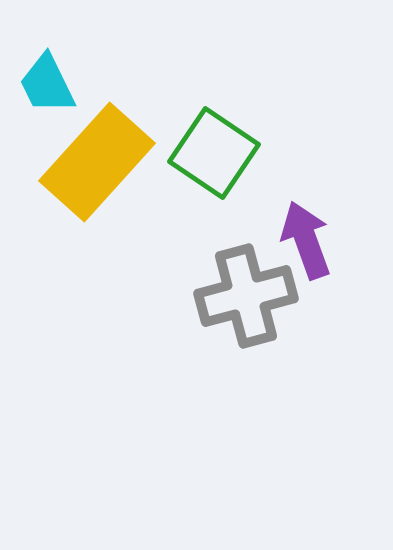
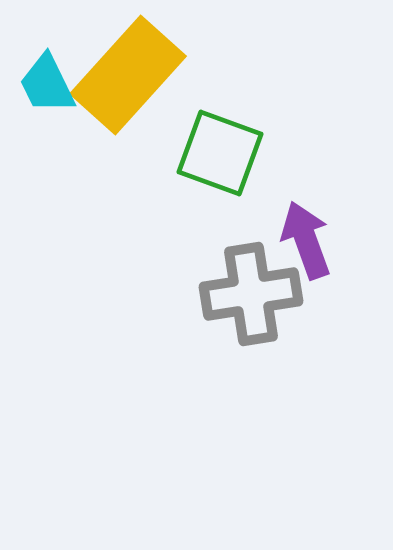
green square: moved 6 px right; rotated 14 degrees counterclockwise
yellow rectangle: moved 31 px right, 87 px up
gray cross: moved 5 px right, 2 px up; rotated 6 degrees clockwise
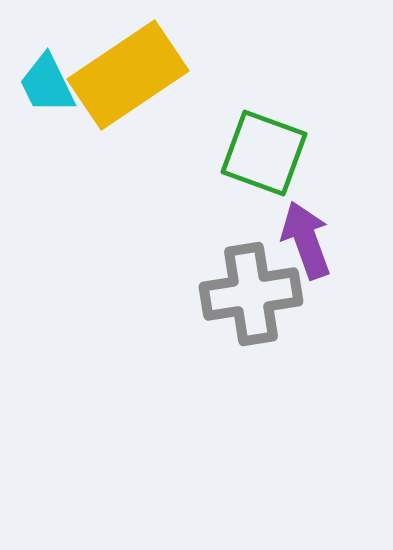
yellow rectangle: rotated 14 degrees clockwise
green square: moved 44 px right
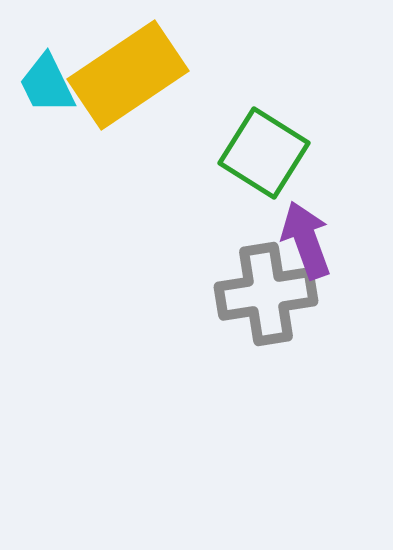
green square: rotated 12 degrees clockwise
gray cross: moved 15 px right
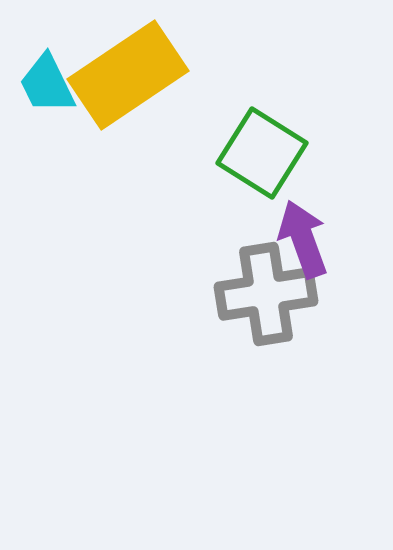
green square: moved 2 px left
purple arrow: moved 3 px left, 1 px up
